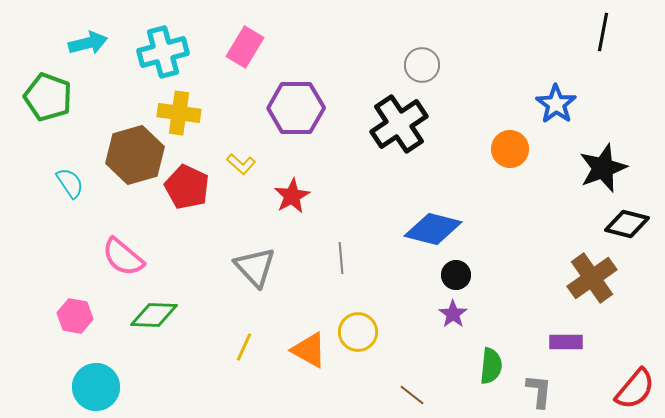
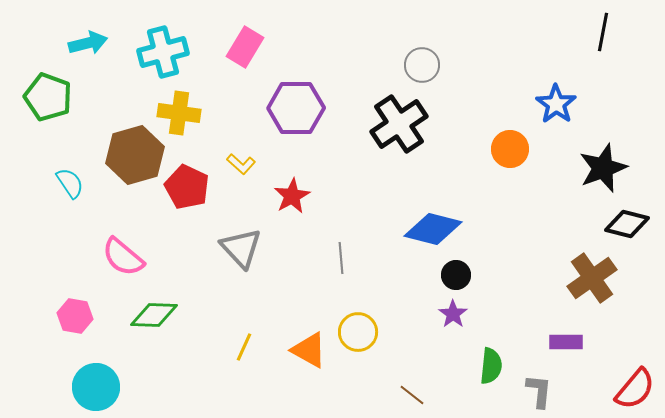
gray triangle: moved 14 px left, 19 px up
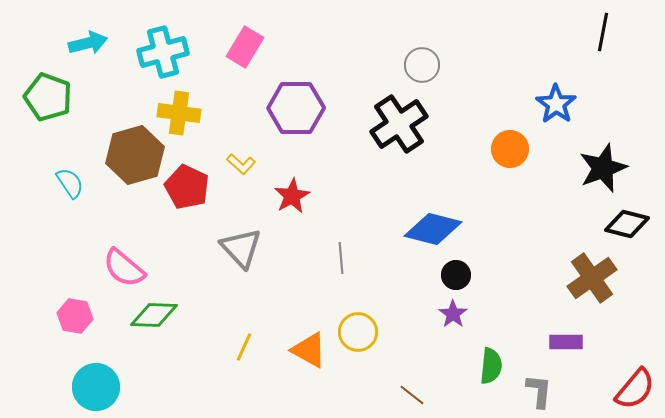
pink semicircle: moved 1 px right, 11 px down
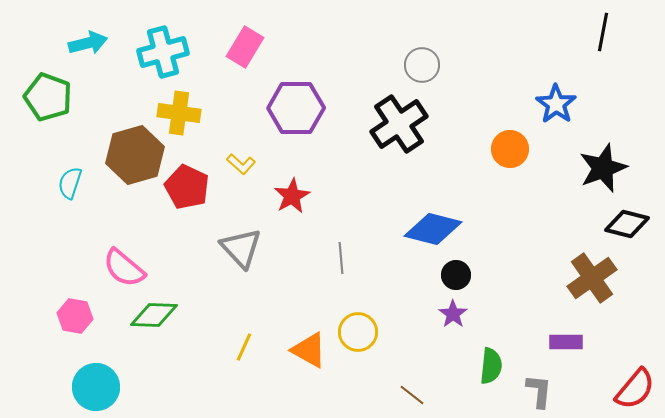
cyan semicircle: rotated 128 degrees counterclockwise
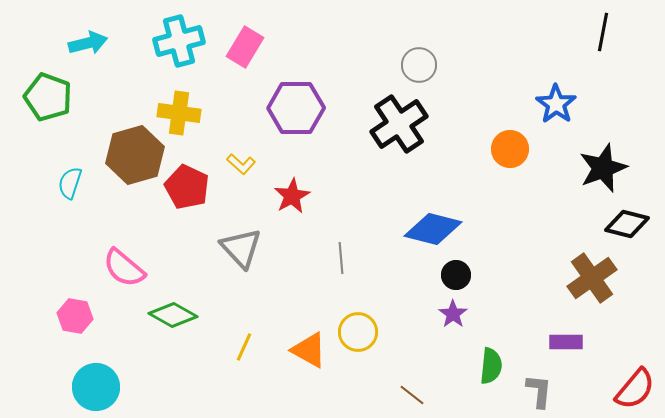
cyan cross: moved 16 px right, 11 px up
gray circle: moved 3 px left
green diamond: moved 19 px right; rotated 27 degrees clockwise
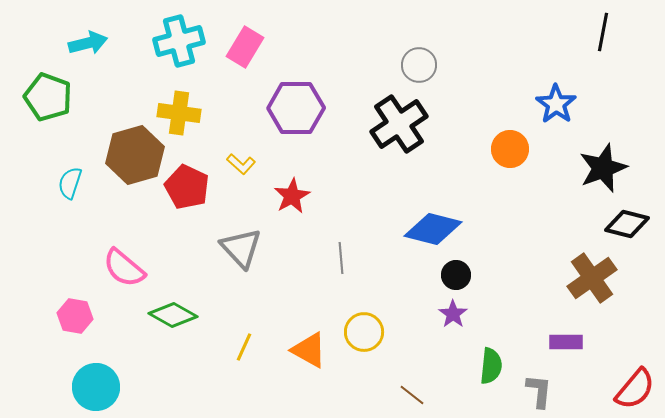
yellow circle: moved 6 px right
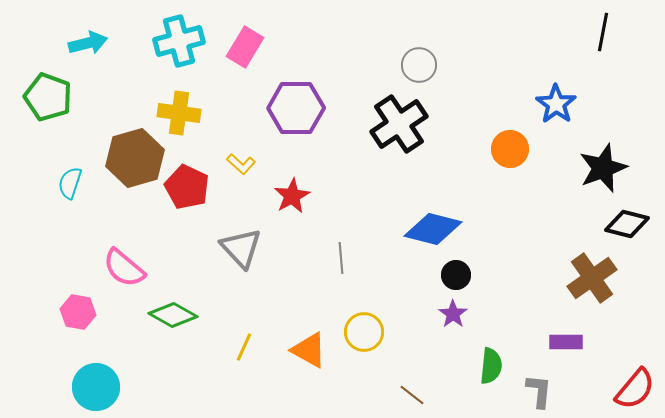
brown hexagon: moved 3 px down
pink hexagon: moved 3 px right, 4 px up
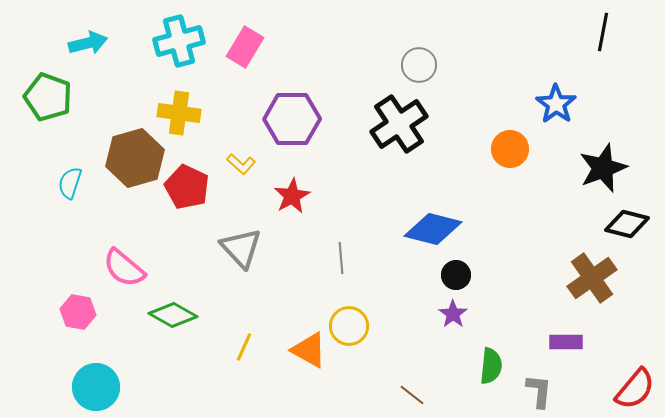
purple hexagon: moved 4 px left, 11 px down
yellow circle: moved 15 px left, 6 px up
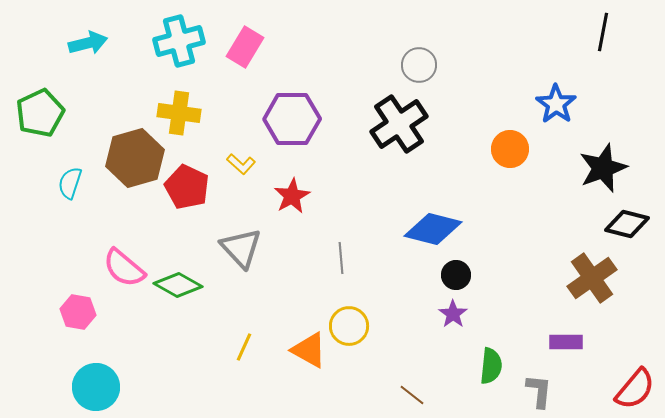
green pentagon: moved 8 px left, 16 px down; rotated 27 degrees clockwise
green diamond: moved 5 px right, 30 px up
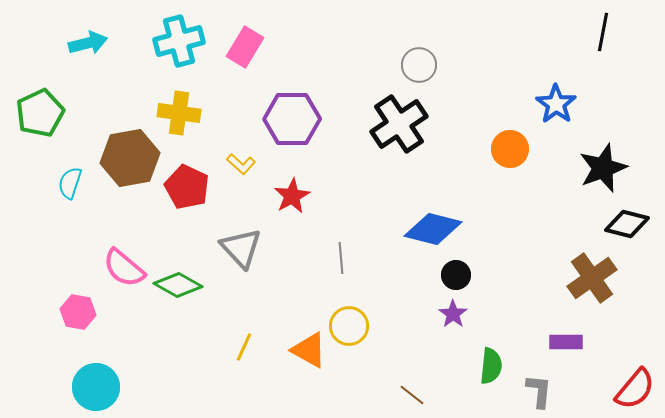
brown hexagon: moved 5 px left; rotated 6 degrees clockwise
